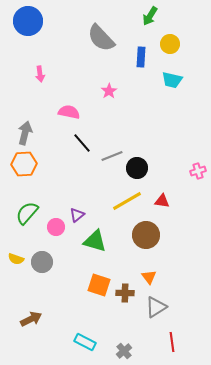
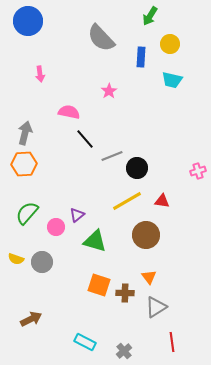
black line: moved 3 px right, 4 px up
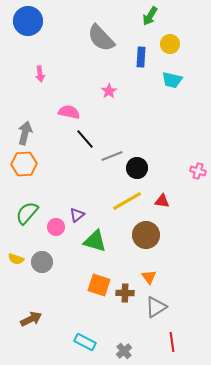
pink cross: rotated 35 degrees clockwise
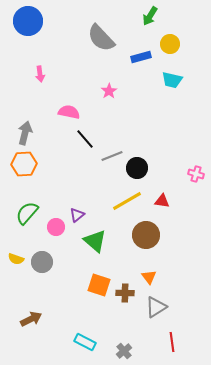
blue rectangle: rotated 72 degrees clockwise
pink cross: moved 2 px left, 3 px down
green triangle: rotated 25 degrees clockwise
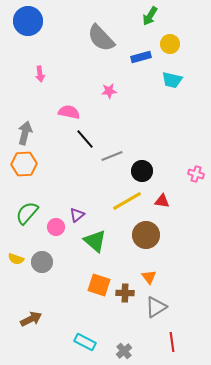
pink star: rotated 28 degrees clockwise
black circle: moved 5 px right, 3 px down
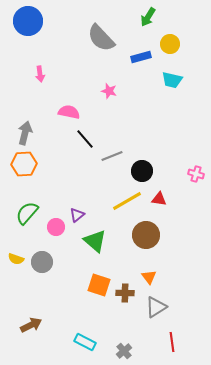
green arrow: moved 2 px left, 1 px down
pink star: rotated 21 degrees clockwise
red triangle: moved 3 px left, 2 px up
brown arrow: moved 6 px down
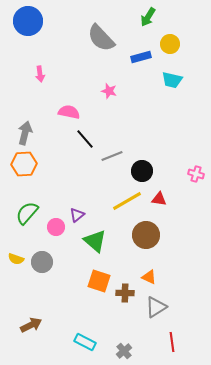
orange triangle: rotated 28 degrees counterclockwise
orange square: moved 4 px up
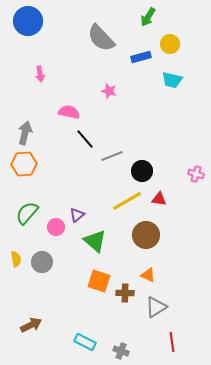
yellow semicircle: rotated 119 degrees counterclockwise
orange triangle: moved 1 px left, 2 px up
gray cross: moved 3 px left; rotated 28 degrees counterclockwise
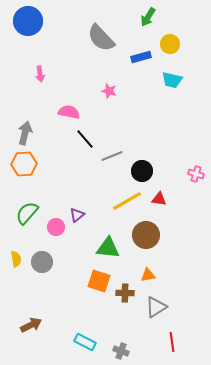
green triangle: moved 13 px right, 7 px down; rotated 35 degrees counterclockwise
orange triangle: rotated 35 degrees counterclockwise
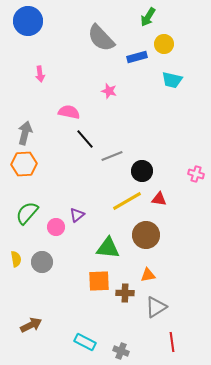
yellow circle: moved 6 px left
blue rectangle: moved 4 px left
orange square: rotated 20 degrees counterclockwise
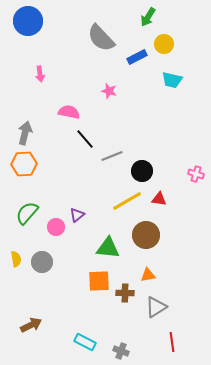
blue rectangle: rotated 12 degrees counterclockwise
